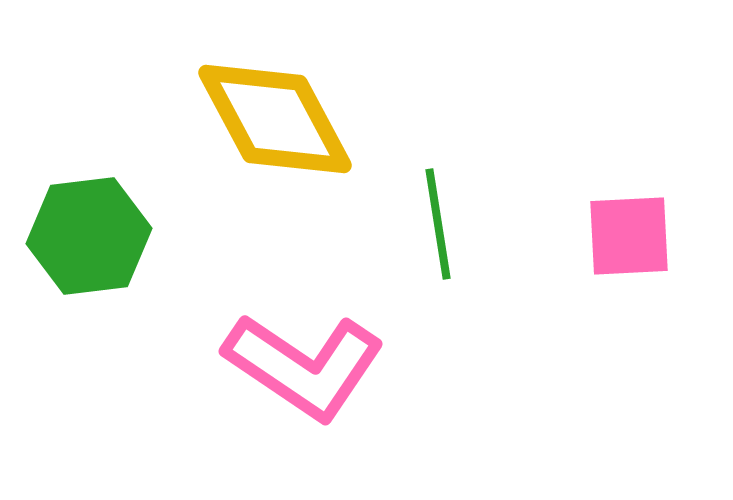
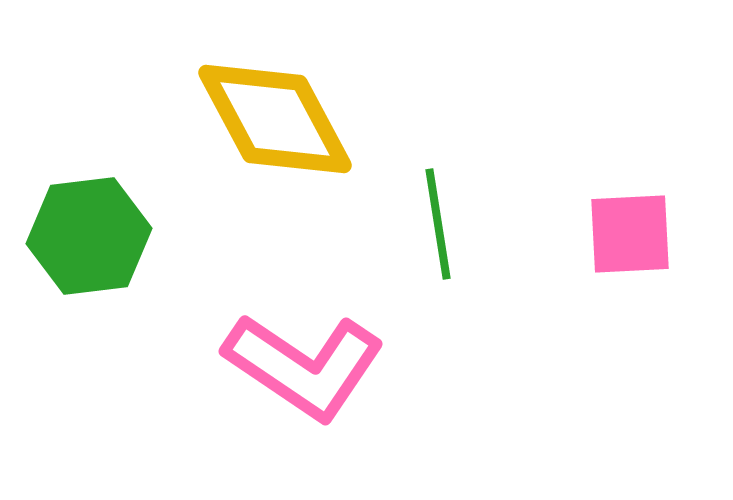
pink square: moved 1 px right, 2 px up
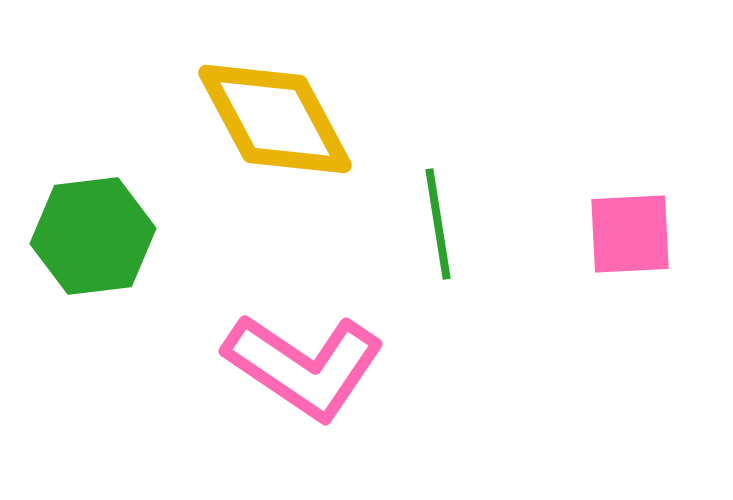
green hexagon: moved 4 px right
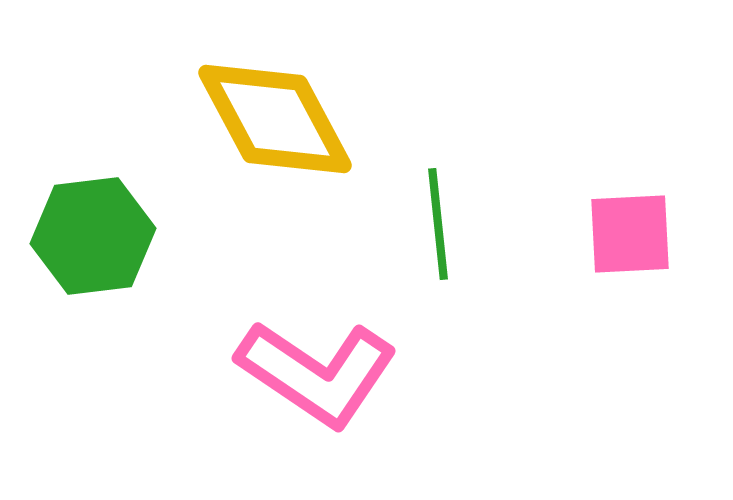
green line: rotated 3 degrees clockwise
pink L-shape: moved 13 px right, 7 px down
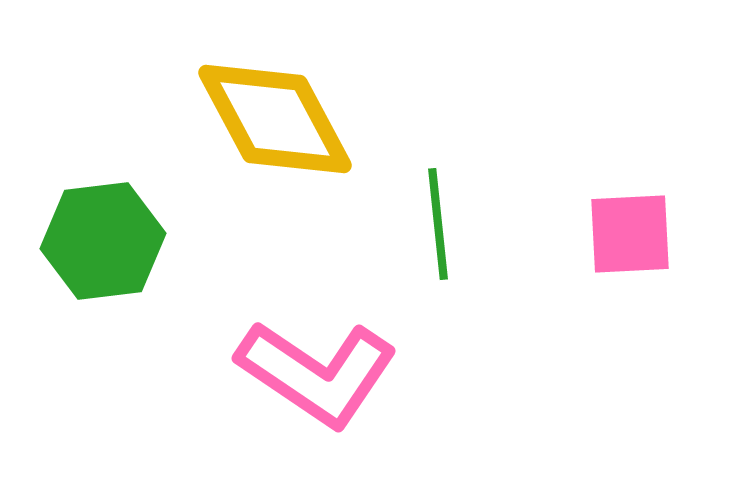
green hexagon: moved 10 px right, 5 px down
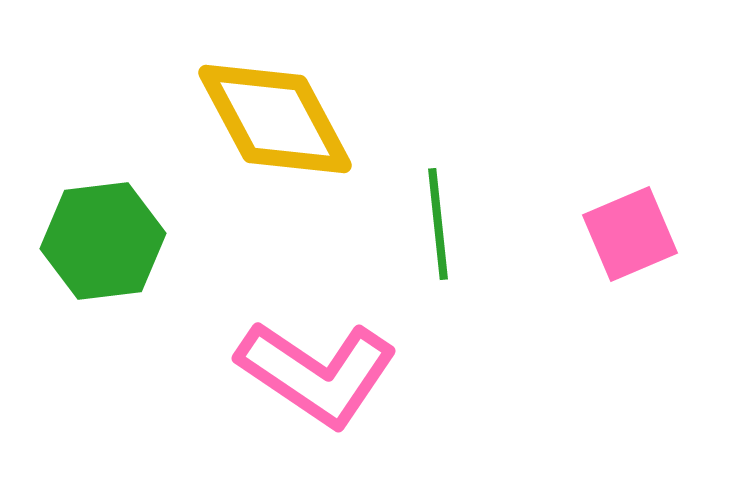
pink square: rotated 20 degrees counterclockwise
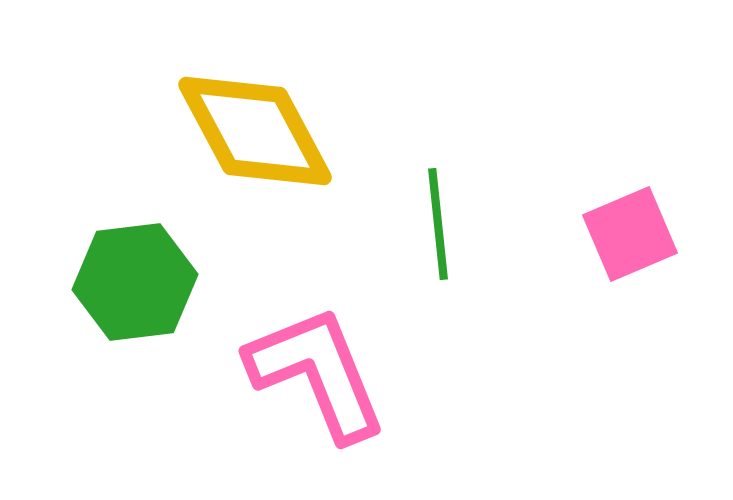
yellow diamond: moved 20 px left, 12 px down
green hexagon: moved 32 px right, 41 px down
pink L-shape: rotated 146 degrees counterclockwise
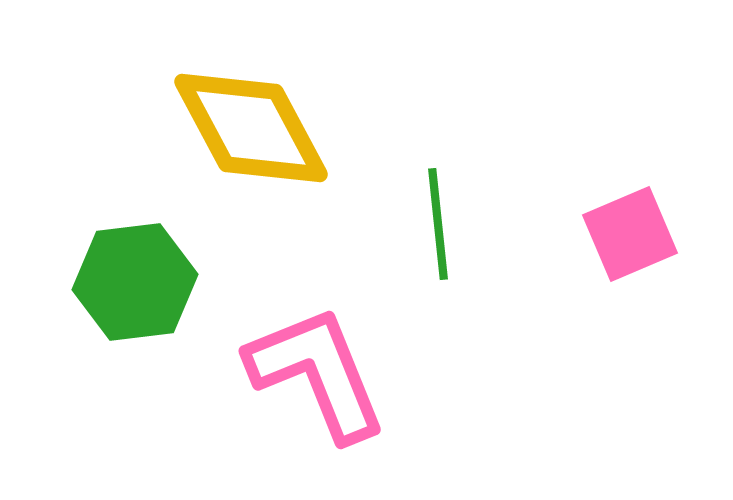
yellow diamond: moved 4 px left, 3 px up
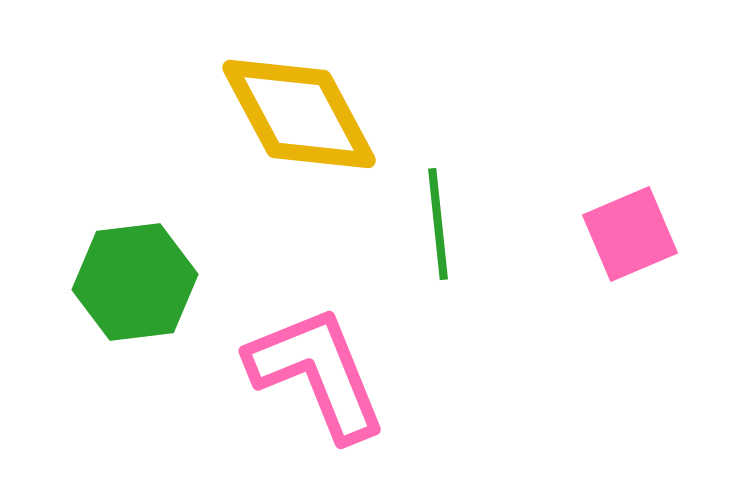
yellow diamond: moved 48 px right, 14 px up
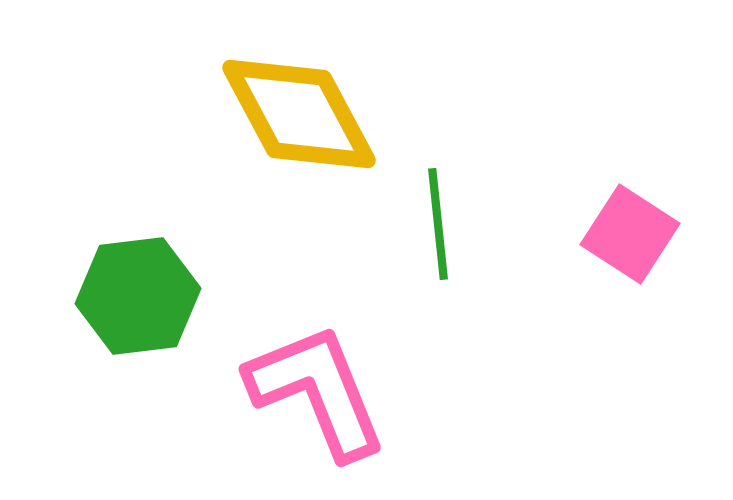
pink square: rotated 34 degrees counterclockwise
green hexagon: moved 3 px right, 14 px down
pink L-shape: moved 18 px down
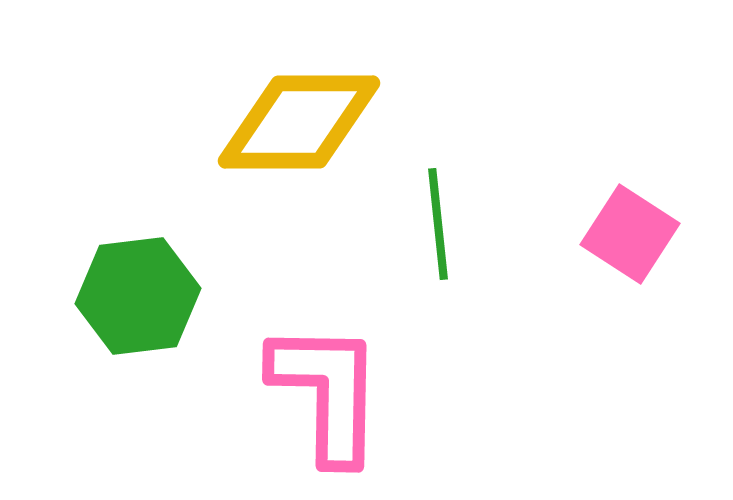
yellow diamond: moved 8 px down; rotated 62 degrees counterclockwise
pink L-shape: moved 10 px right, 1 px down; rotated 23 degrees clockwise
